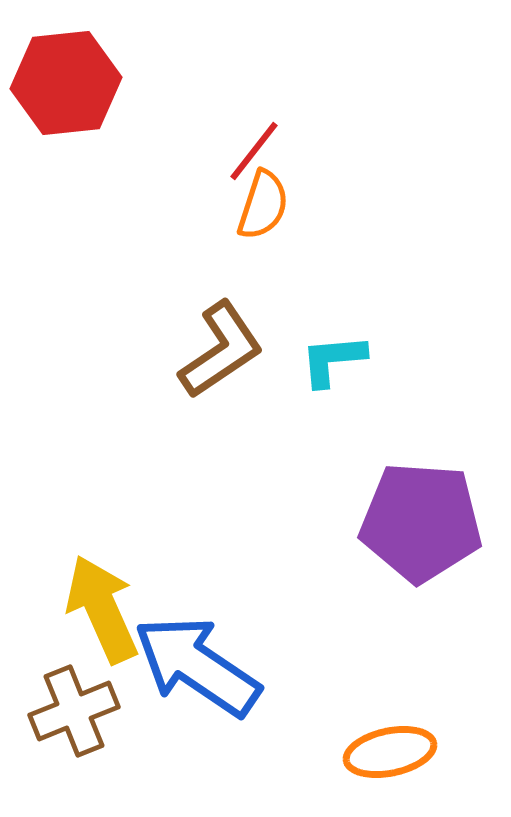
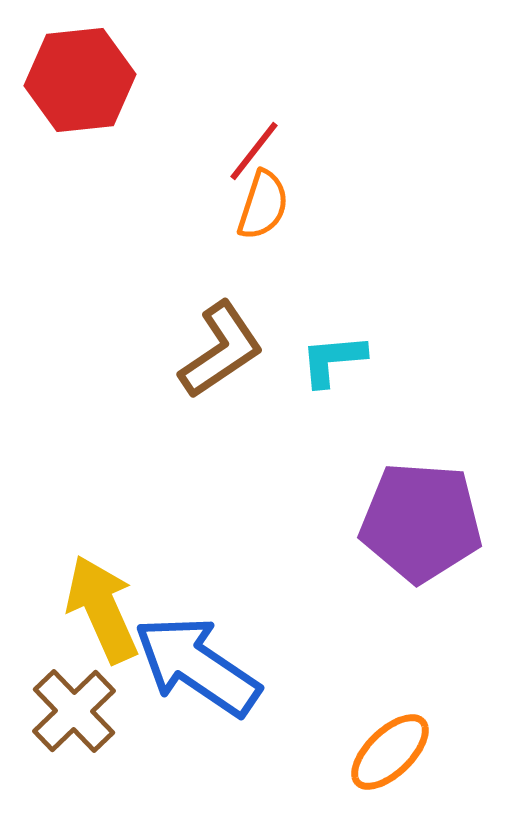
red hexagon: moved 14 px right, 3 px up
brown cross: rotated 22 degrees counterclockwise
orange ellipse: rotated 32 degrees counterclockwise
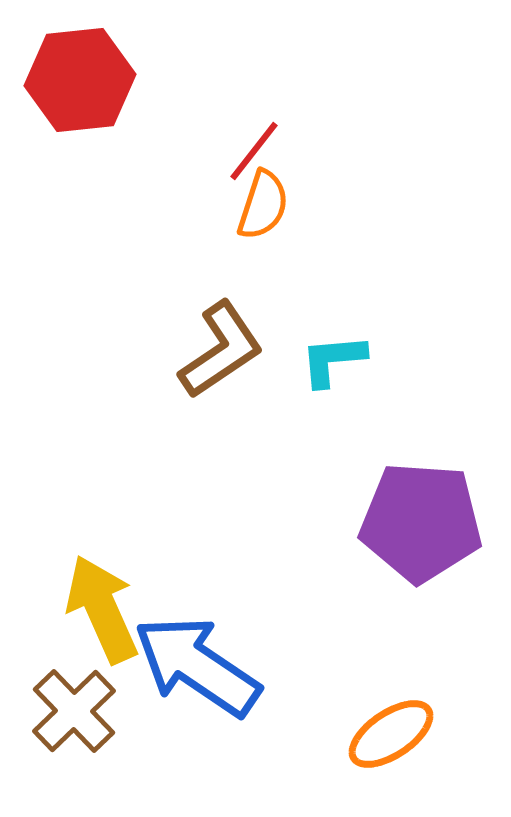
orange ellipse: moved 1 px right, 18 px up; rotated 10 degrees clockwise
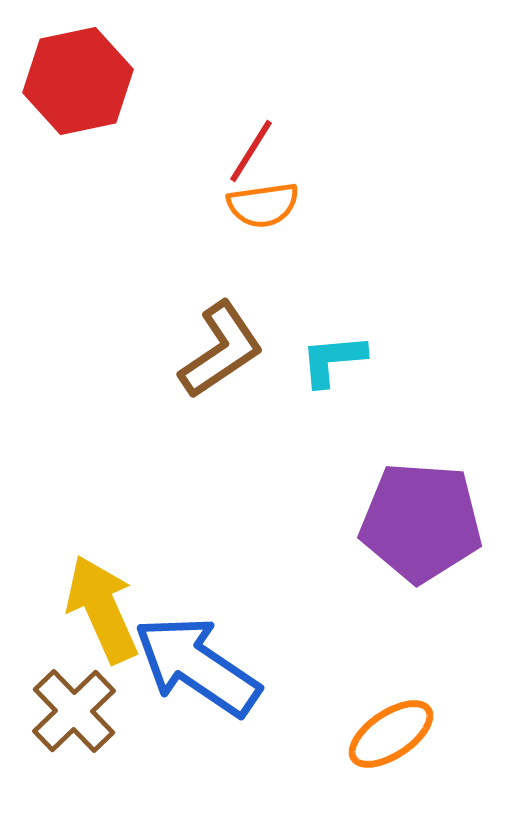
red hexagon: moved 2 px left, 1 px down; rotated 6 degrees counterclockwise
red line: moved 3 px left; rotated 6 degrees counterclockwise
orange semicircle: rotated 64 degrees clockwise
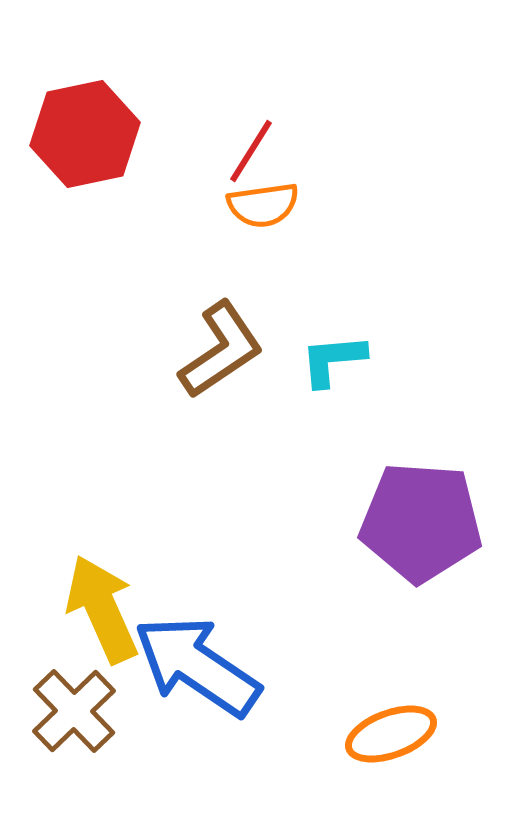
red hexagon: moved 7 px right, 53 px down
orange ellipse: rotated 14 degrees clockwise
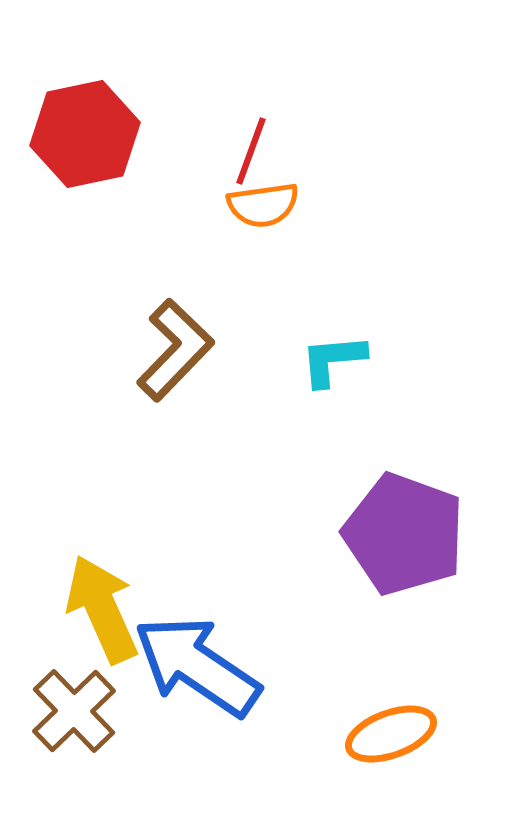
red line: rotated 12 degrees counterclockwise
brown L-shape: moved 46 px left; rotated 12 degrees counterclockwise
purple pentagon: moved 17 px left, 12 px down; rotated 16 degrees clockwise
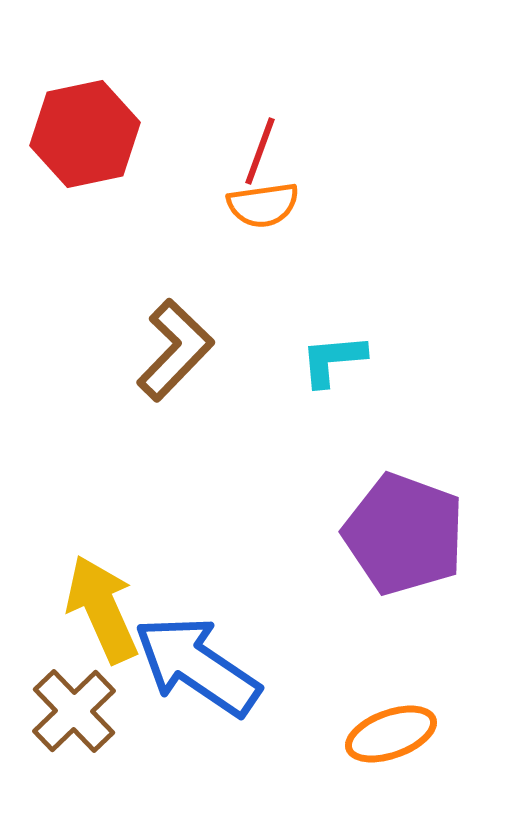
red line: moved 9 px right
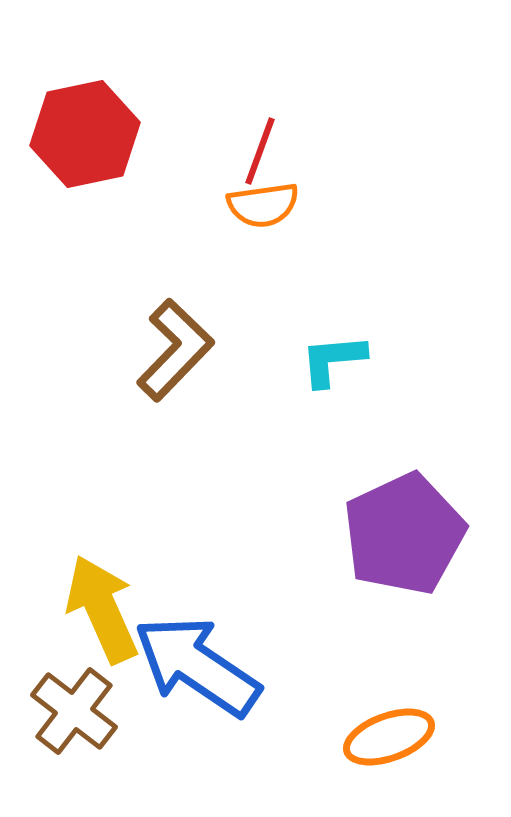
purple pentagon: rotated 27 degrees clockwise
brown cross: rotated 8 degrees counterclockwise
orange ellipse: moved 2 px left, 3 px down
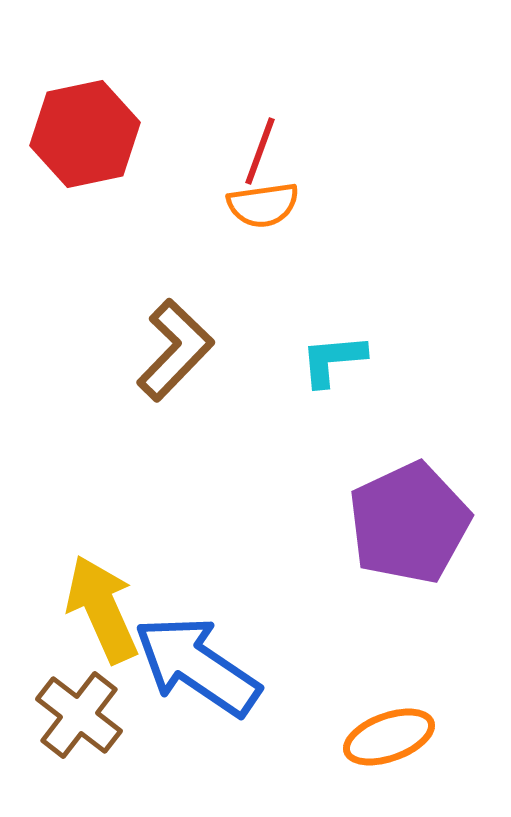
purple pentagon: moved 5 px right, 11 px up
brown cross: moved 5 px right, 4 px down
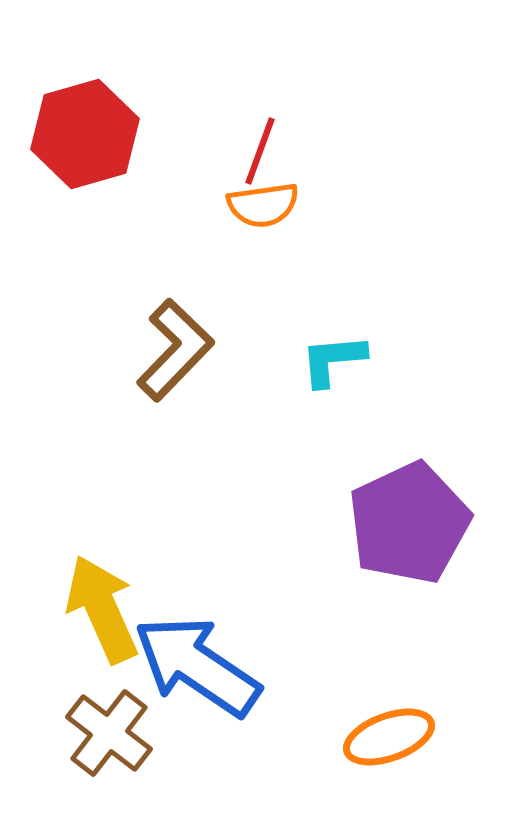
red hexagon: rotated 4 degrees counterclockwise
brown cross: moved 30 px right, 18 px down
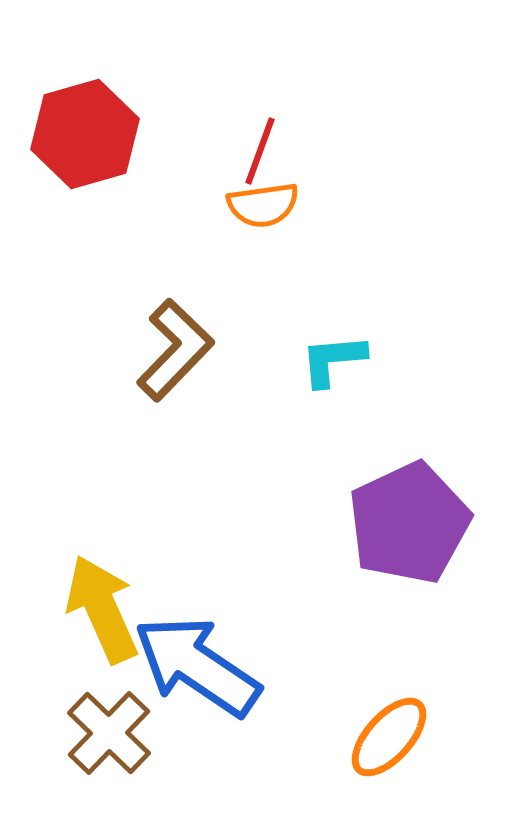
brown cross: rotated 6 degrees clockwise
orange ellipse: rotated 28 degrees counterclockwise
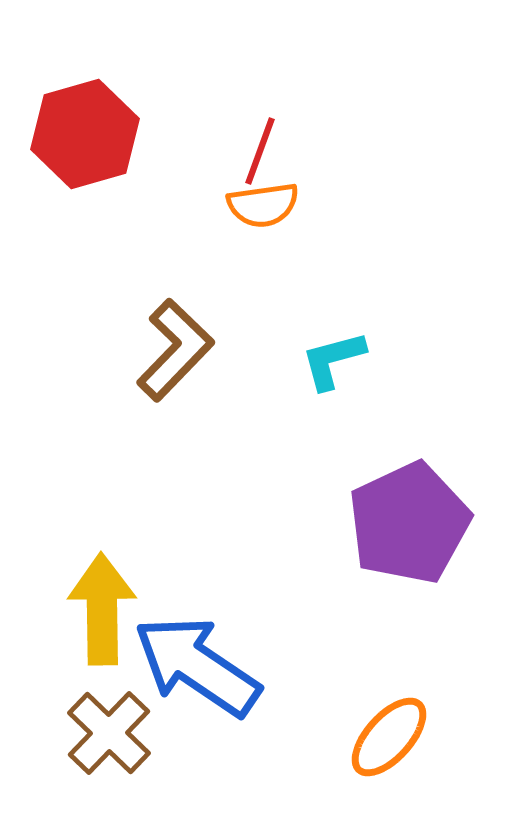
cyan L-shape: rotated 10 degrees counterclockwise
yellow arrow: rotated 23 degrees clockwise
